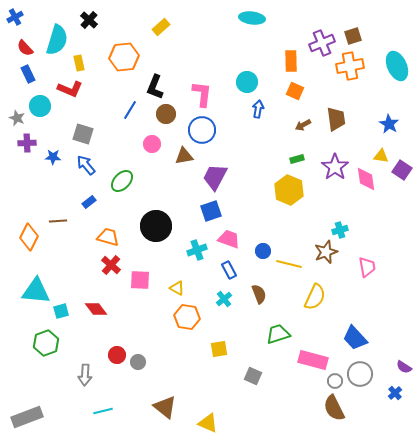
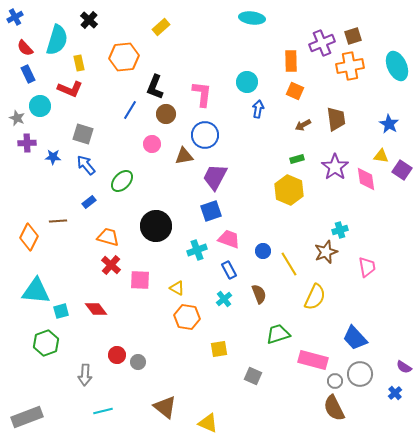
blue circle at (202, 130): moved 3 px right, 5 px down
yellow line at (289, 264): rotated 45 degrees clockwise
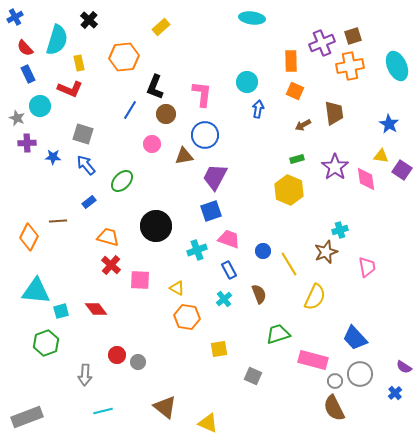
brown trapezoid at (336, 119): moved 2 px left, 6 px up
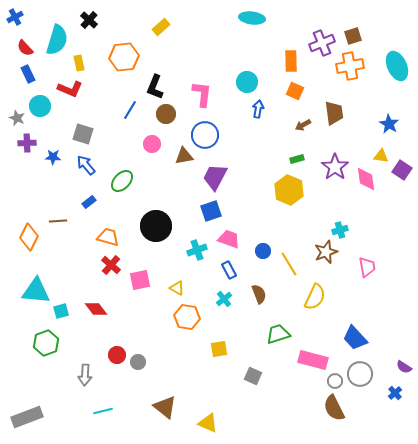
pink square at (140, 280): rotated 15 degrees counterclockwise
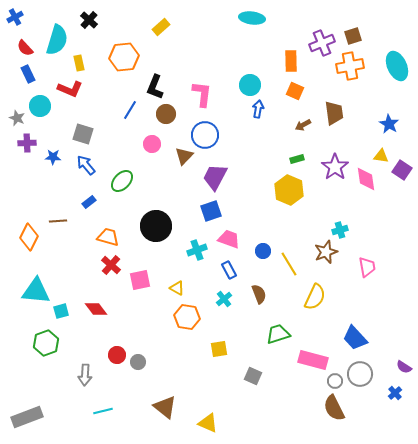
cyan circle at (247, 82): moved 3 px right, 3 px down
brown triangle at (184, 156): rotated 36 degrees counterclockwise
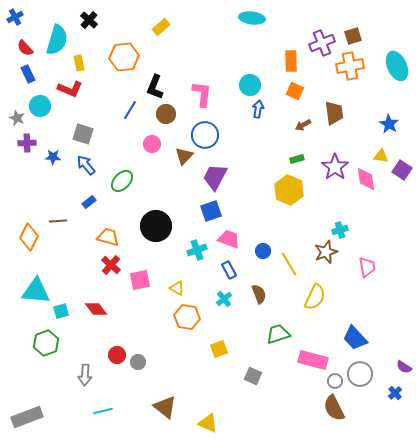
yellow square at (219, 349): rotated 12 degrees counterclockwise
